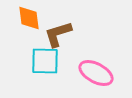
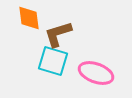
cyan square: moved 8 px right; rotated 16 degrees clockwise
pink ellipse: rotated 8 degrees counterclockwise
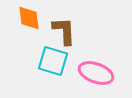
brown L-shape: moved 6 px right, 3 px up; rotated 104 degrees clockwise
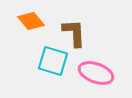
orange diamond: moved 2 px right, 3 px down; rotated 32 degrees counterclockwise
brown L-shape: moved 10 px right, 2 px down
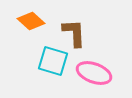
orange diamond: rotated 8 degrees counterclockwise
pink ellipse: moved 2 px left
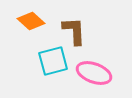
brown L-shape: moved 2 px up
cyan square: rotated 32 degrees counterclockwise
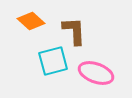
pink ellipse: moved 2 px right
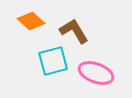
brown L-shape: rotated 28 degrees counterclockwise
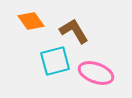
orange diamond: rotated 12 degrees clockwise
cyan square: moved 2 px right
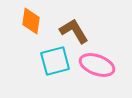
orange diamond: rotated 44 degrees clockwise
pink ellipse: moved 1 px right, 8 px up
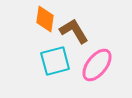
orange diamond: moved 14 px right, 2 px up
pink ellipse: rotated 72 degrees counterclockwise
